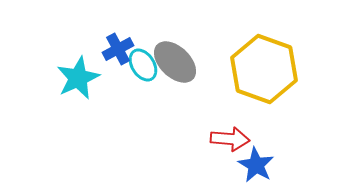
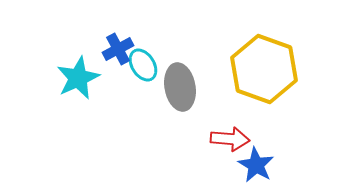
gray ellipse: moved 5 px right, 25 px down; rotated 36 degrees clockwise
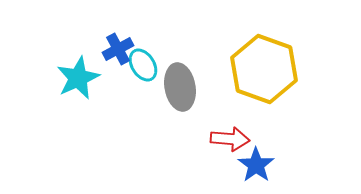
blue star: rotated 6 degrees clockwise
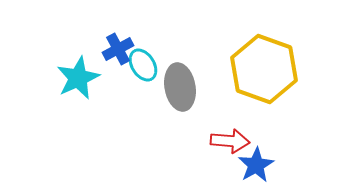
red arrow: moved 2 px down
blue star: rotated 6 degrees clockwise
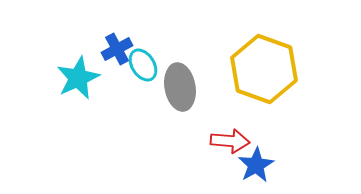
blue cross: moved 1 px left
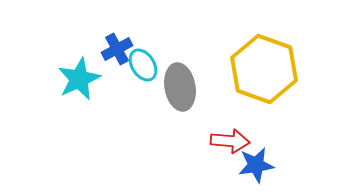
cyan star: moved 1 px right, 1 px down
blue star: rotated 21 degrees clockwise
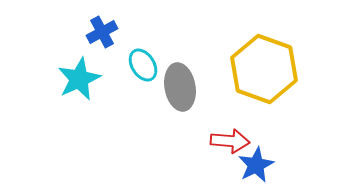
blue cross: moved 15 px left, 17 px up
blue star: rotated 18 degrees counterclockwise
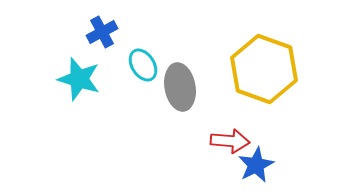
cyan star: rotated 30 degrees counterclockwise
